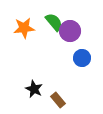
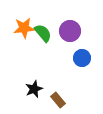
green semicircle: moved 11 px left, 11 px down
black star: rotated 24 degrees clockwise
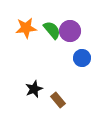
orange star: moved 2 px right
green semicircle: moved 9 px right, 3 px up
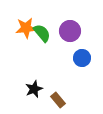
green semicircle: moved 10 px left, 3 px down
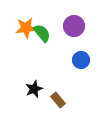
purple circle: moved 4 px right, 5 px up
blue circle: moved 1 px left, 2 px down
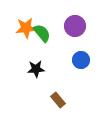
purple circle: moved 1 px right
black star: moved 2 px right, 20 px up; rotated 18 degrees clockwise
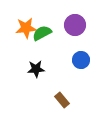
purple circle: moved 1 px up
green semicircle: rotated 78 degrees counterclockwise
brown rectangle: moved 4 px right
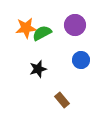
black star: moved 2 px right; rotated 12 degrees counterclockwise
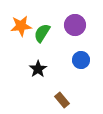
orange star: moved 5 px left, 2 px up
green semicircle: rotated 30 degrees counterclockwise
black star: rotated 18 degrees counterclockwise
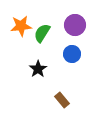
blue circle: moved 9 px left, 6 px up
